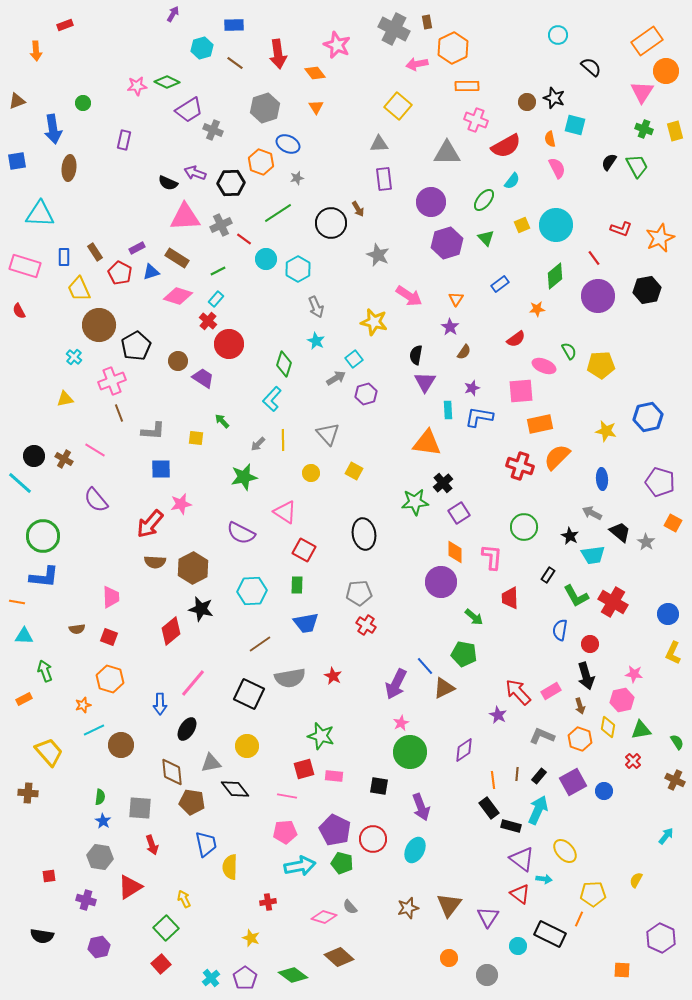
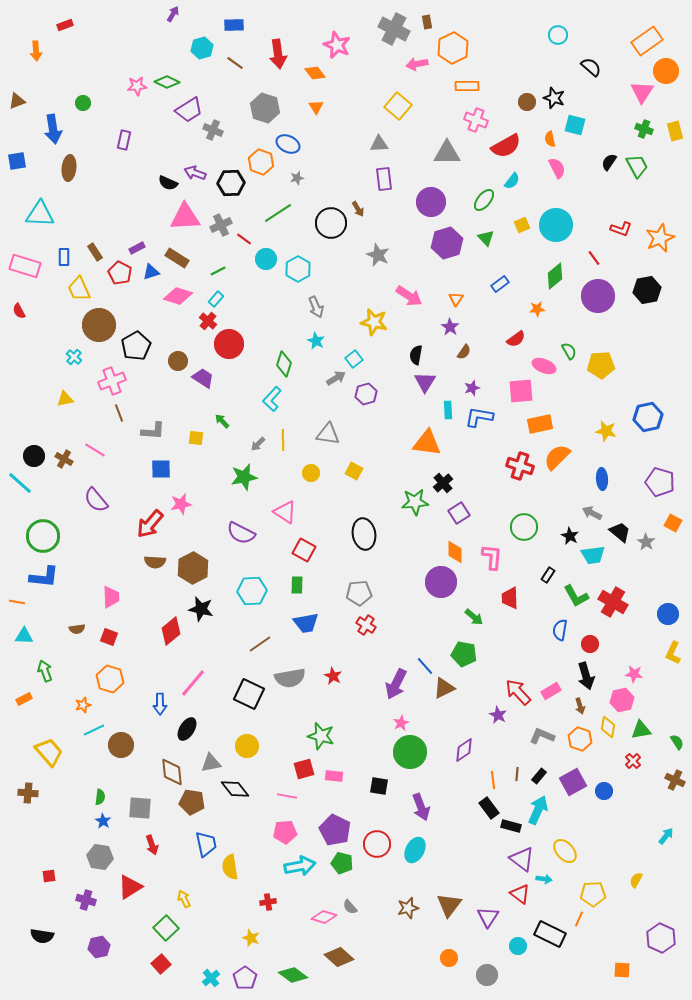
gray hexagon at (265, 108): rotated 24 degrees counterclockwise
gray triangle at (328, 434): rotated 40 degrees counterclockwise
red circle at (373, 839): moved 4 px right, 5 px down
yellow semicircle at (230, 867): rotated 10 degrees counterclockwise
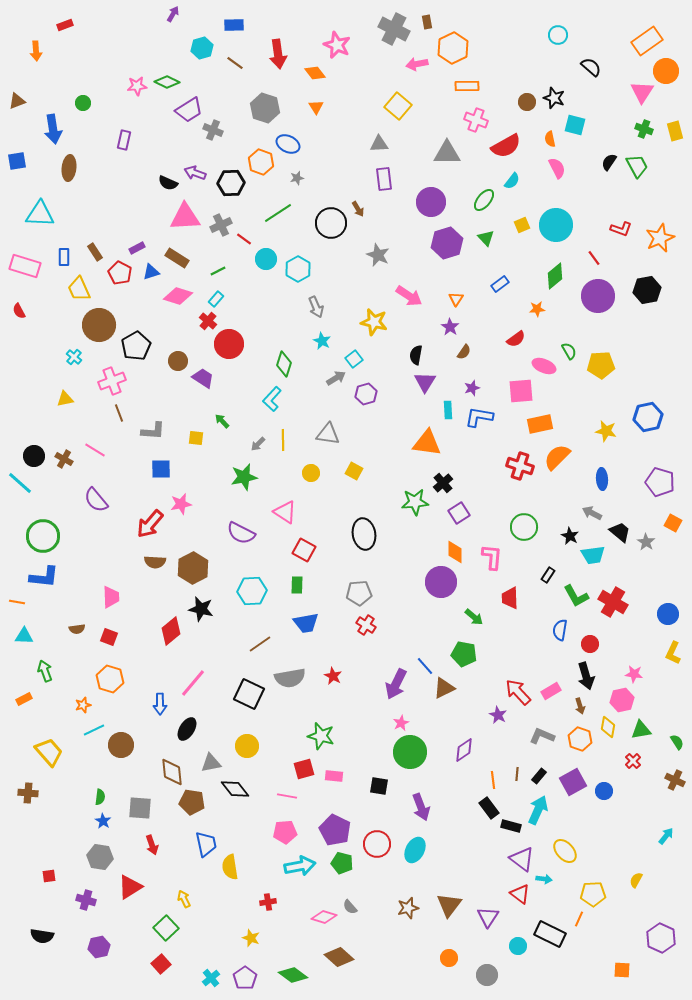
cyan star at (316, 341): moved 6 px right
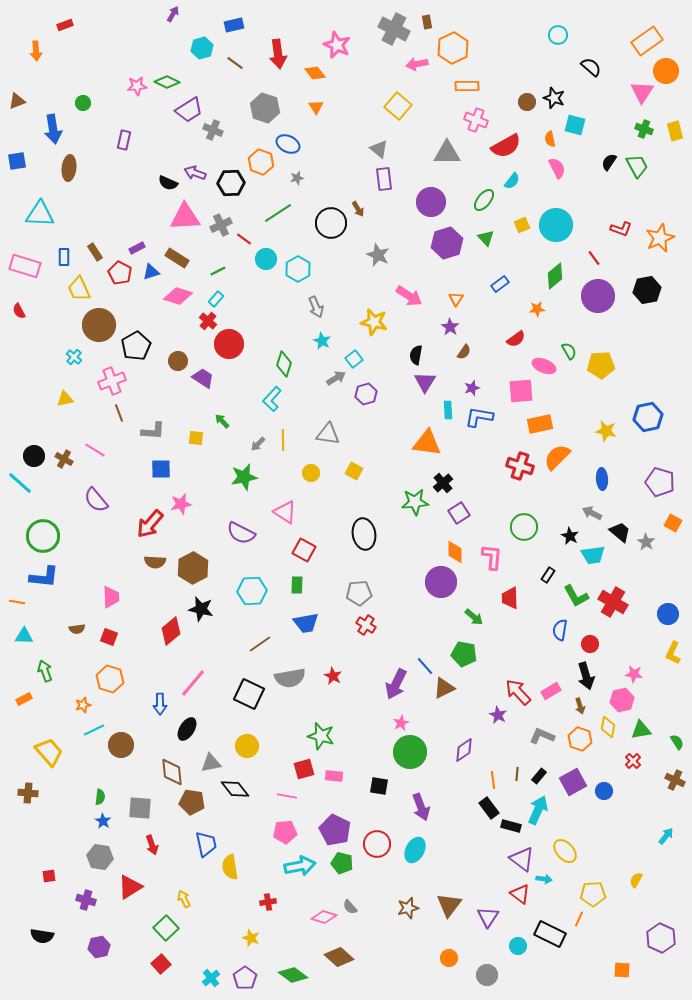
blue rectangle at (234, 25): rotated 12 degrees counterclockwise
gray triangle at (379, 144): moved 5 px down; rotated 42 degrees clockwise
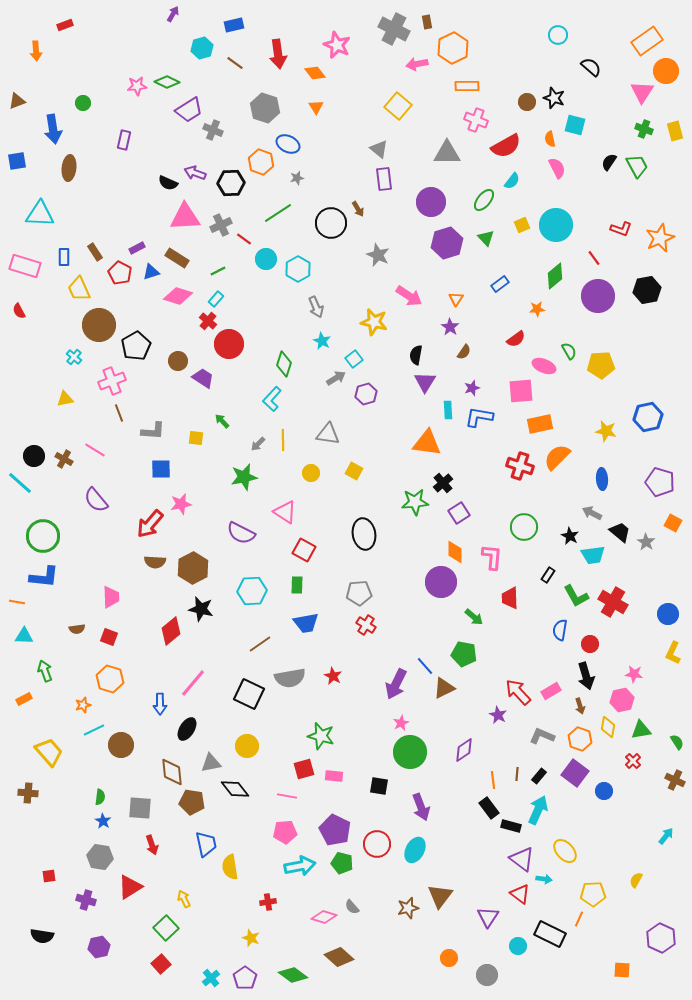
purple square at (573, 782): moved 2 px right, 9 px up; rotated 24 degrees counterclockwise
brown triangle at (449, 905): moved 9 px left, 9 px up
gray semicircle at (350, 907): moved 2 px right
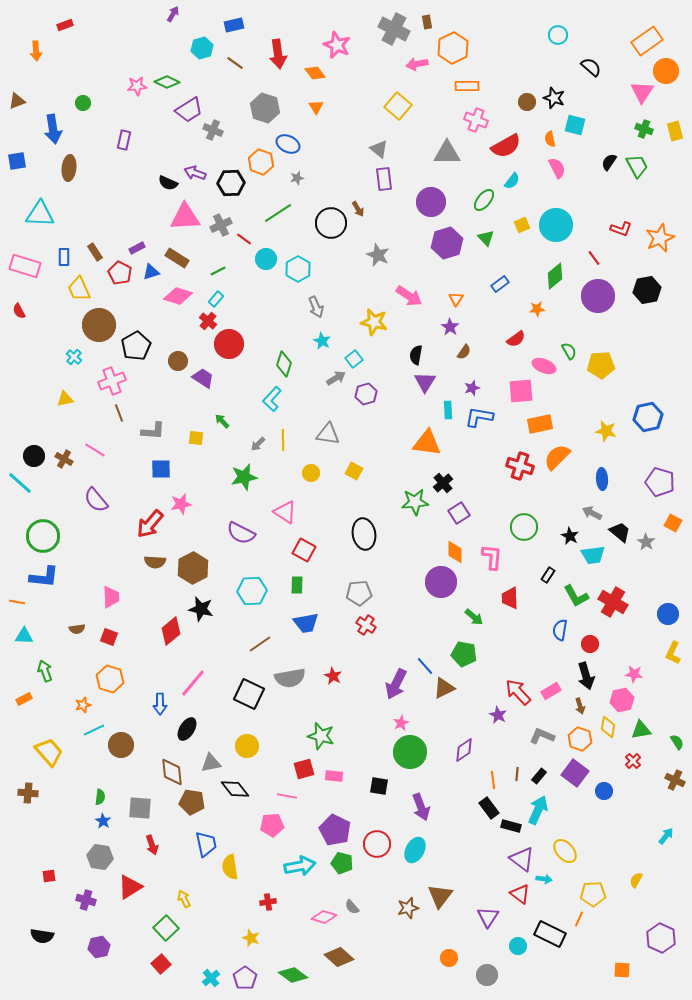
pink pentagon at (285, 832): moved 13 px left, 7 px up
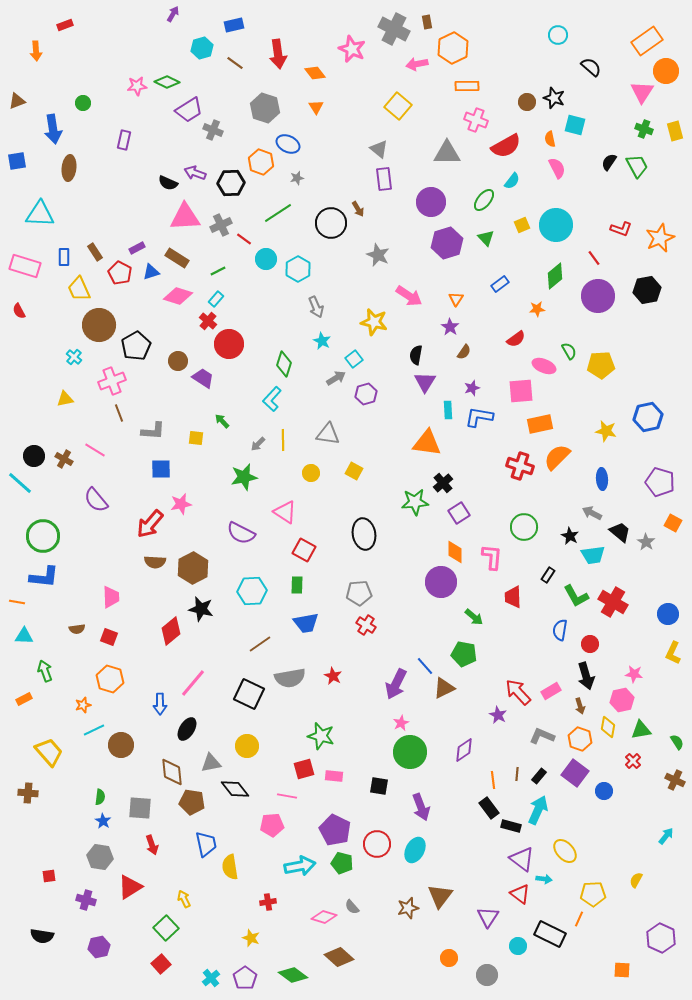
pink star at (337, 45): moved 15 px right, 4 px down
red trapezoid at (510, 598): moved 3 px right, 1 px up
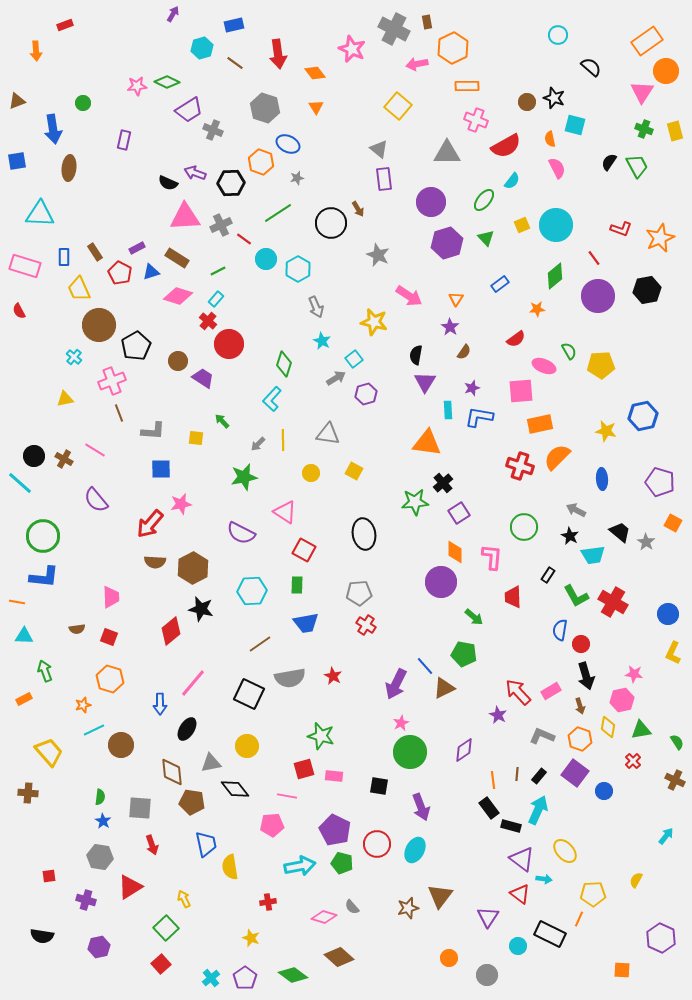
blue hexagon at (648, 417): moved 5 px left, 1 px up
gray arrow at (592, 513): moved 16 px left, 3 px up
red circle at (590, 644): moved 9 px left
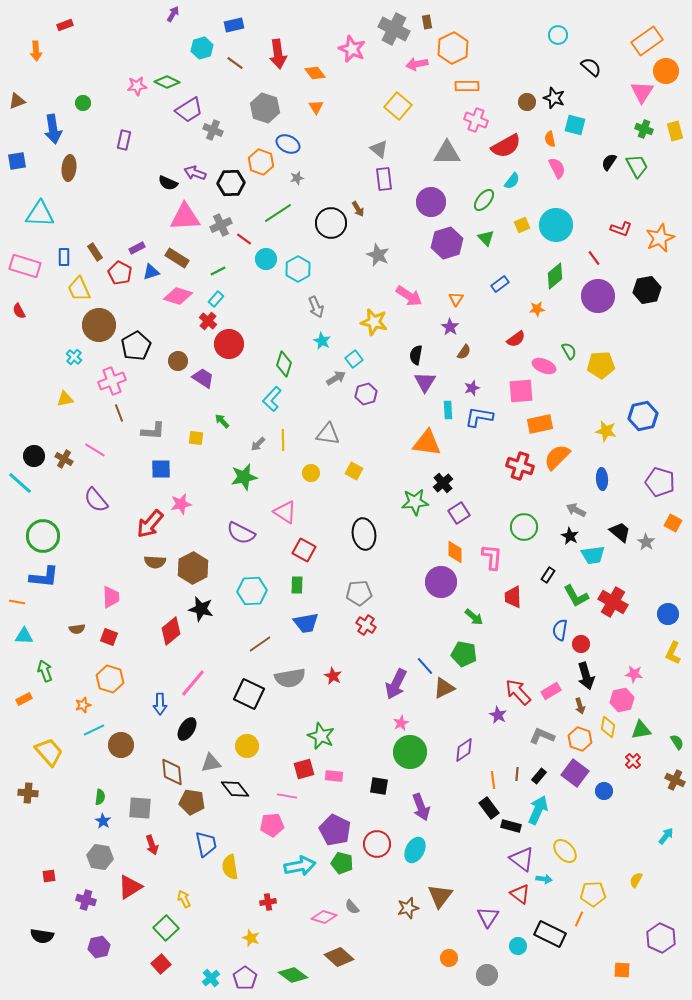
green star at (321, 736): rotated 8 degrees clockwise
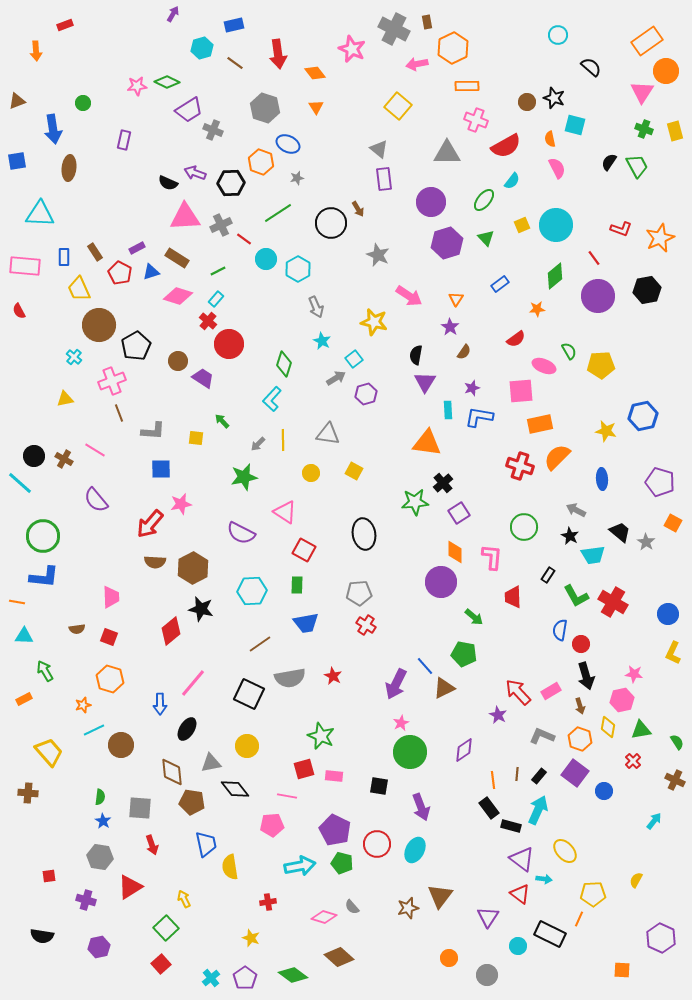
pink rectangle at (25, 266): rotated 12 degrees counterclockwise
green arrow at (45, 671): rotated 10 degrees counterclockwise
cyan arrow at (666, 836): moved 12 px left, 15 px up
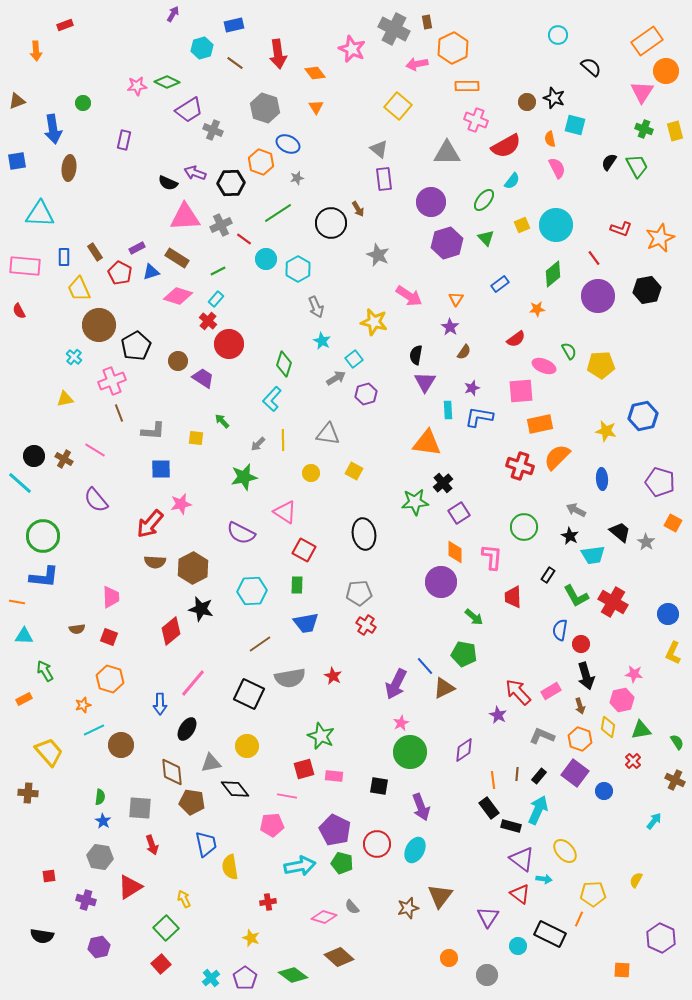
green diamond at (555, 276): moved 2 px left, 2 px up
